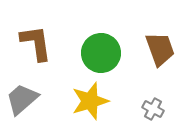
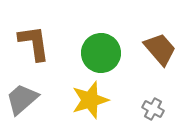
brown L-shape: moved 2 px left
brown trapezoid: rotated 21 degrees counterclockwise
yellow star: moved 1 px up
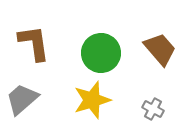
yellow star: moved 2 px right
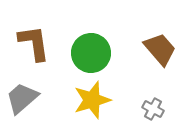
green circle: moved 10 px left
gray trapezoid: moved 1 px up
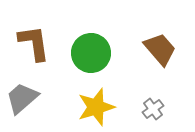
yellow star: moved 4 px right, 7 px down
gray cross: rotated 25 degrees clockwise
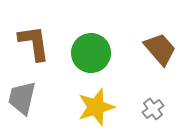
gray trapezoid: rotated 36 degrees counterclockwise
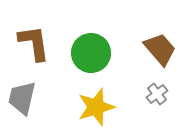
gray cross: moved 4 px right, 15 px up
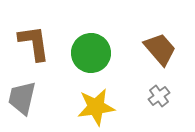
gray cross: moved 2 px right, 2 px down
yellow star: rotated 9 degrees clockwise
